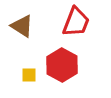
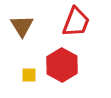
brown triangle: rotated 25 degrees clockwise
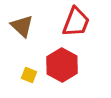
brown triangle: rotated 15 degrees counterclockwise
yellow square: rotated 21 degrees clockwise
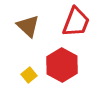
brown triangle: moved 6 px right
yellow square: rotated 28 degrees clockwise
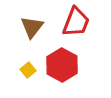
brown triangle: moved 4 px right, 1 px down; rotated 25 degrees clockwise
yellow square: moved 1 px left, 5 px up
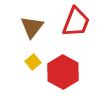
red hexagon: moved 1 px right, 7 px down
yellow square: moved 5 px right, 8 px up
